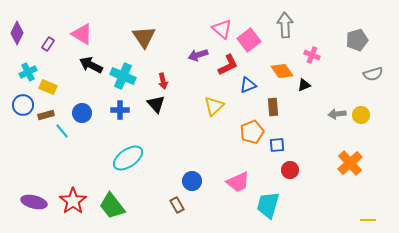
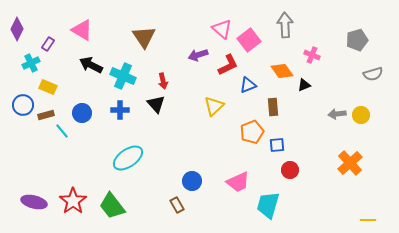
purple diamond at (17, 33): moved 4 px up
pink triangle at (82, 34): moved 4 px up
cyan cross at (28, 72): moved 3 px right, 9 px up
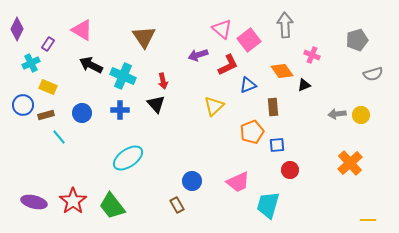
cyan line at (62, 131): moved 3 px left, 6 px down
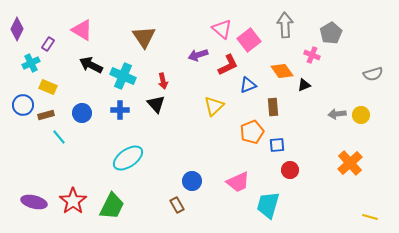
gray pentagon at (357, 40): moved 26 px left, 7 px up; rotated 15 degrees counterclockwise
green trapezoid at (112, 206): rotated 116 degrees counterclockwise
yellow line at (368, 220): moved 2 px right, 3 px up; rotated 14 degrees clockwise
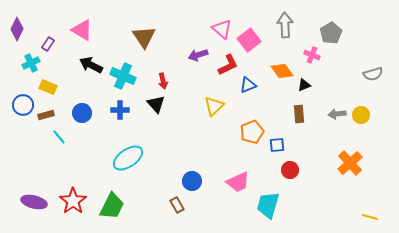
brown rectangle at (273, 107): moved 26 px right, 7 px down
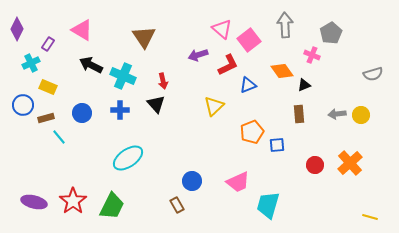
brown rectangle at (46, 115): moved 3 px down
red circle at (290, 170): moved 25 px right, 5 px up
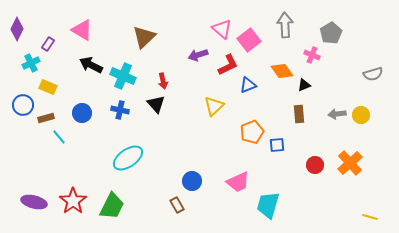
brown triangle at (144, 37): rotated 20 degrees clockwise
blue cross at (120, 110): rotated 12 degrees clockwise
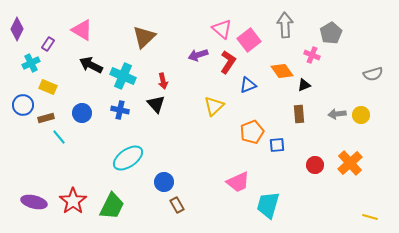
red L-shape at (228, 65): moved 3 px up; rotated 30 degrees counterclockwise
blue circle at (192, 181): moved 28 px left, 1 px down
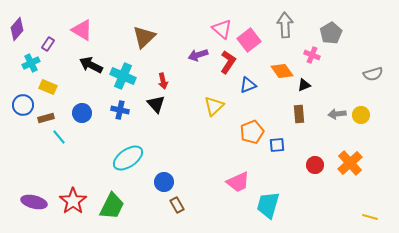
purple diamond at (17, 29): rotated 15 degrees clockwise
